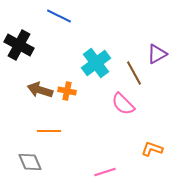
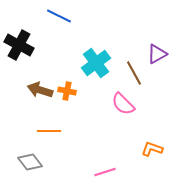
gray diamond: rotated 15 degrees counterclockwise
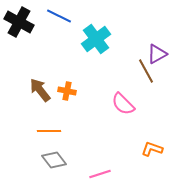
black cross: moved 23 px up
cyan cross: moved 24 px up
brown line: moved 12 px right, 2 px up
brown arrow: rotated 35 degrees clockwise
gray diamond: moved 24 px right, 2 px up
pink line: moved 5 px left, 2 px down
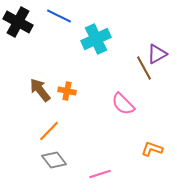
black cross: moved 1 px left
cyan cross: rotated 12 degrees clockwise
brown line: moved 2 px left, 3 px up
orange line: rotated 45 degrees counterclockwise
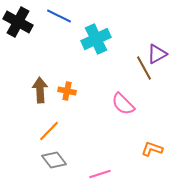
brown arrow: rotated 35 degrees clockwise
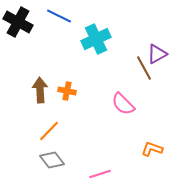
gray diamond: moved 2 px left
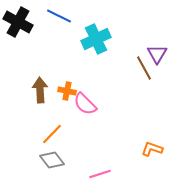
purple triangle: rotated 30 degrees counterclockwise
pink semicircle: moved 38 px left
orange line: moved 3 px right, 3 px down
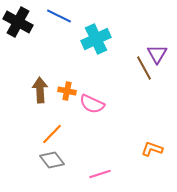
pink semicircle: moved 7 px right; rotated 20 degrees counterclockwise
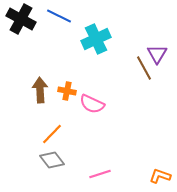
black cross: moved 3 px right, 3 px up
orange L-shape: moved 8 px right, 27 px down
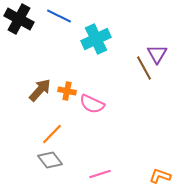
black cross: moved 2 px left
brown arrow: rotated 45 degrees clockwise
gray diamond: moved 2 px left
